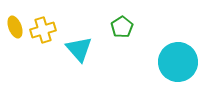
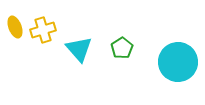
green pentagon: moved 21 px down
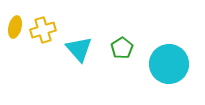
yellow ellipse: rotated 35 degrees clockwise
cyan circle: moved 9 px left, 2 px down
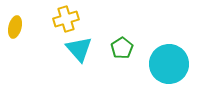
yellow cross: moved 23 px right, 11 px up
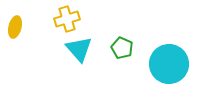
yellow cross: moved 1 px right
green pentagon: rotated 15 degrees counterclockwise
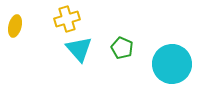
yellow ellipse: moved 1 px up
cyan circle: moved 3 px right
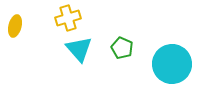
yellow cross: moved 1 px right, 1 px up
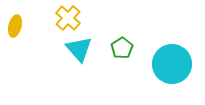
yellow cross: rotated 30 degrees counterclockwise
green pentagon: rotated 15 degrees clockwise
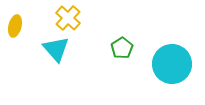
cyan triangle: moved 23 px left
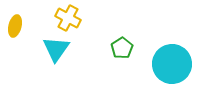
yellow cross: rotated 15 degrees counterclockwise
cyan triangle: rotated 16 degrees clockwise
